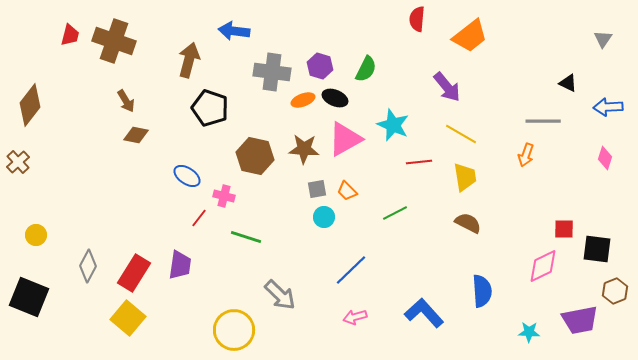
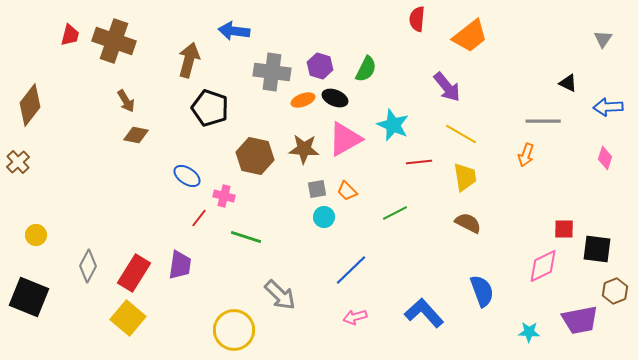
blue semicircle at (482, 291): rotated 16 degrees counterclockwise
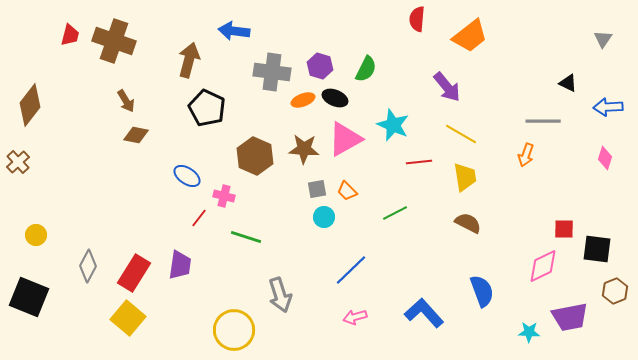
black pentagon at (210, 108): moved 3 px left; rotated 6 degrees clockwise
brown hexagon at (255, 156): rotated 12 degrees clockwise
gray arrow at (280, 295): rotated 28 degrees clockwise
purple trapezoid at (580, 320): moved 10 px left, 3 px up
